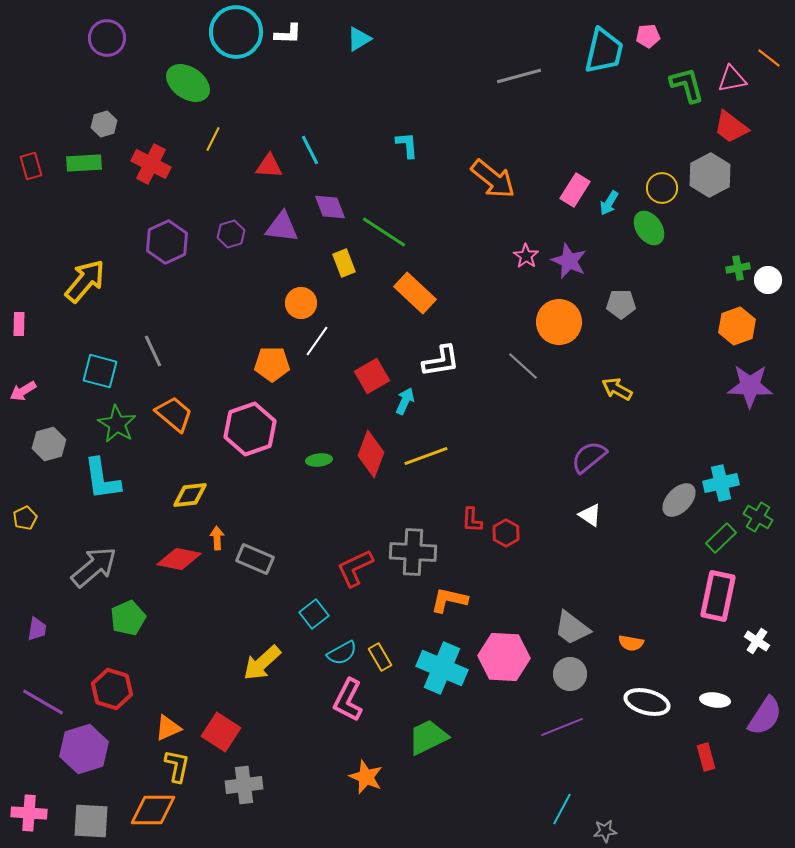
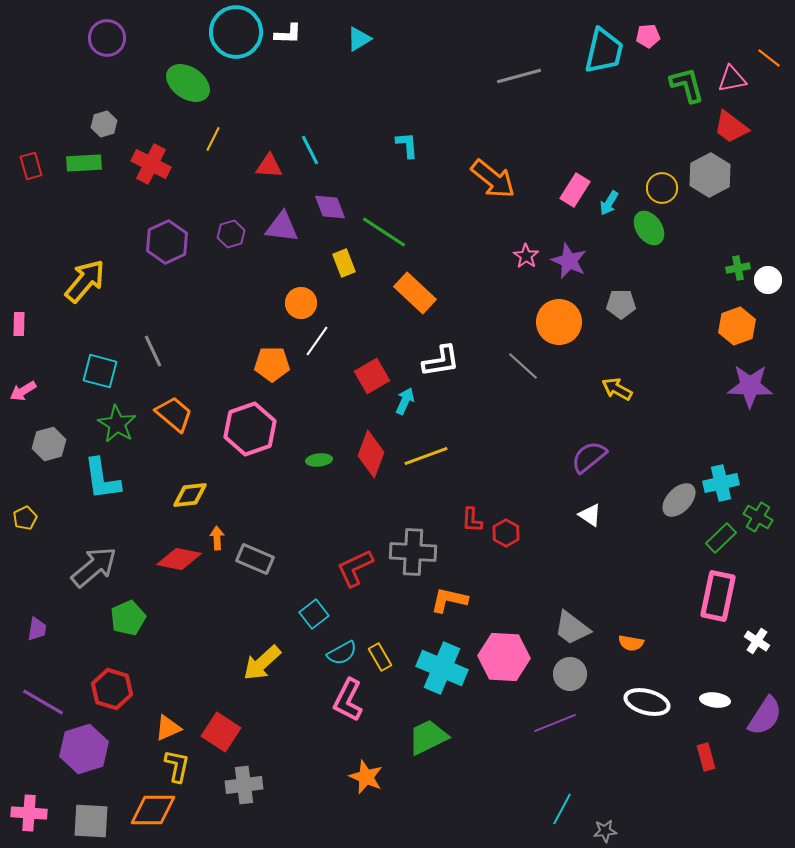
purple line at (562, 727): moved 7 px left, 4 px up
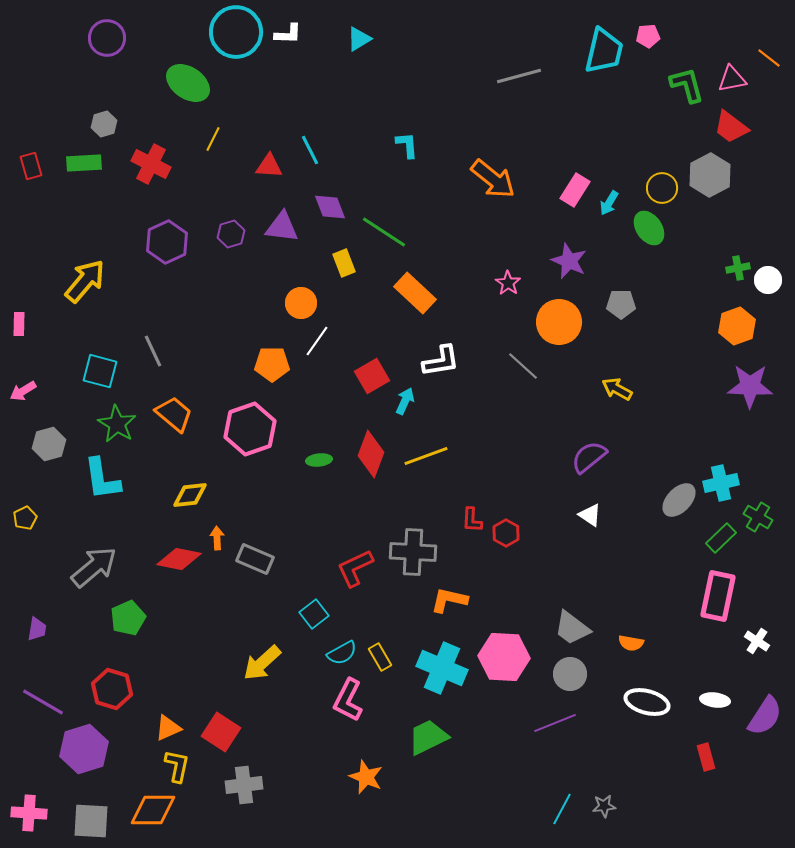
pink star at (526, 256): moved 18 px left, 27 px down
gray star at (605, 831): moved 1 px left, 25 px up
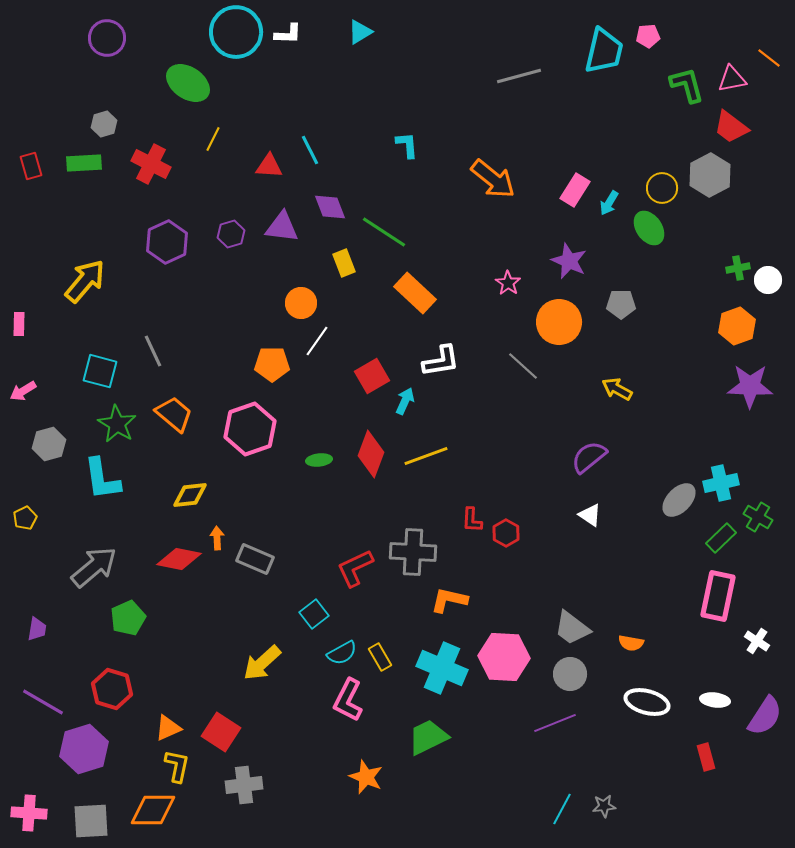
cyan triangle at (359, 39): moved 1 px right, 7 px up
gray square at (91, 821): rotated 6 degrees counterclockwise
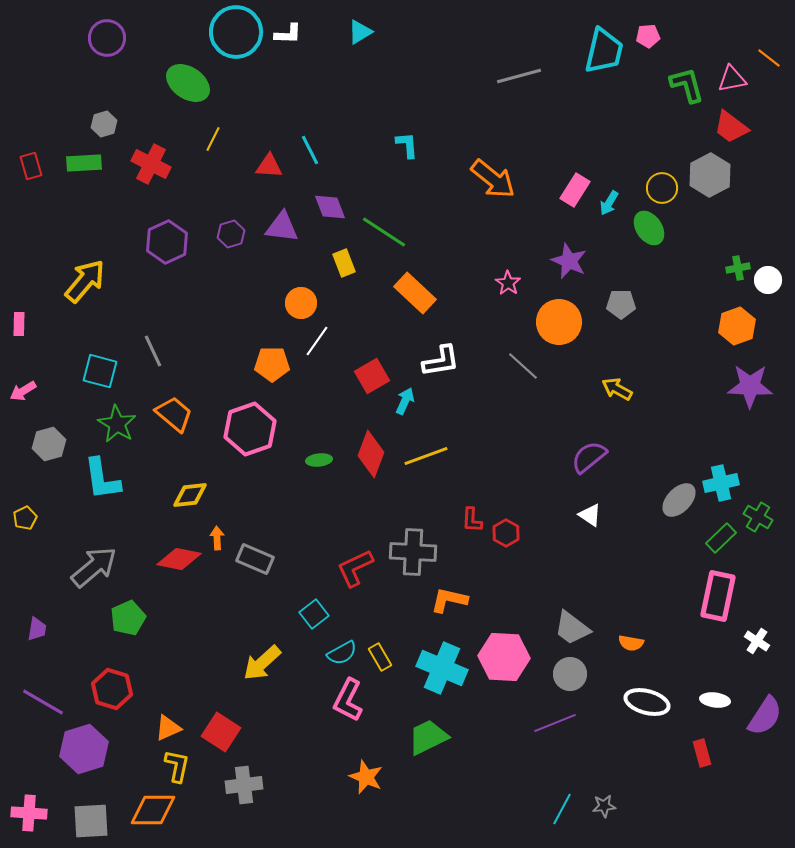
red rectangle at (706, 757): moved 4 px left, 4 px up
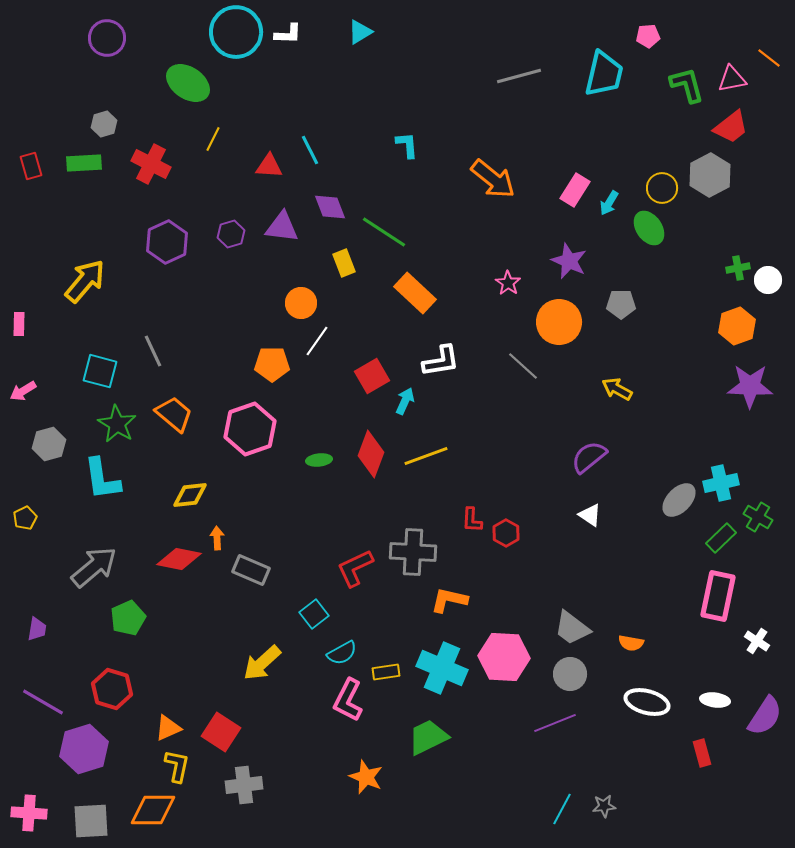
cyan trapezoid at (604, 51): moved 23 px down
red trapezoid at (731, 127): rotated 75 degrees counterclockwise
gray rectangle at (255, 559): moved 4 px left, 11 px down
yellow rectangle at (380, 657): moved 6 px right, 15 px down; rotated 68 degrees counterclockwise
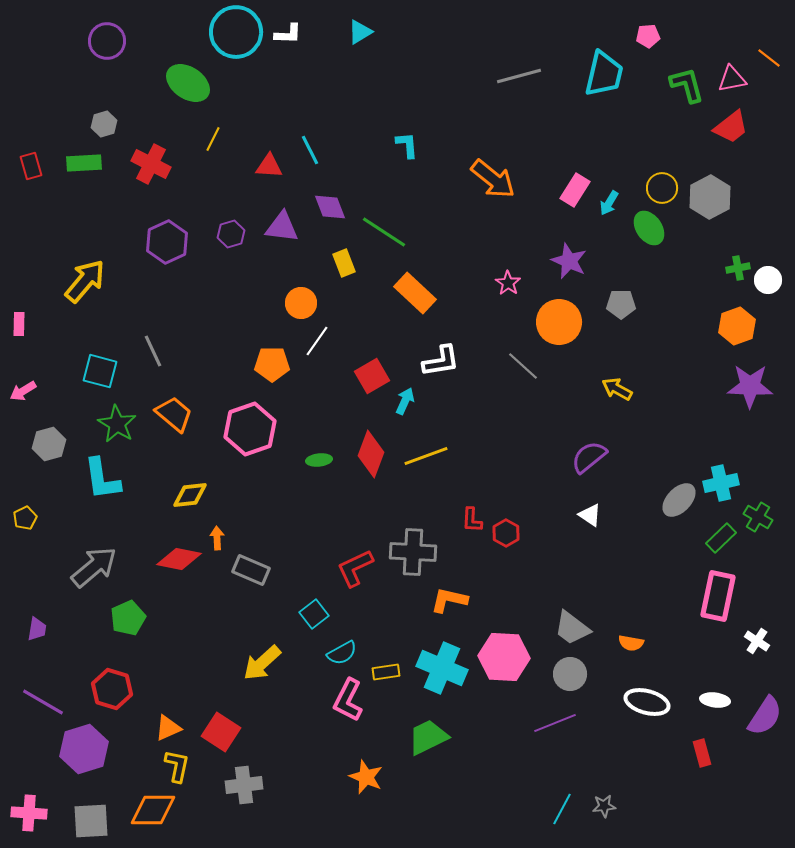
purple circle at (107, 38): moved 3 px down
gray hexagon at (710, 175): moved 22 px down
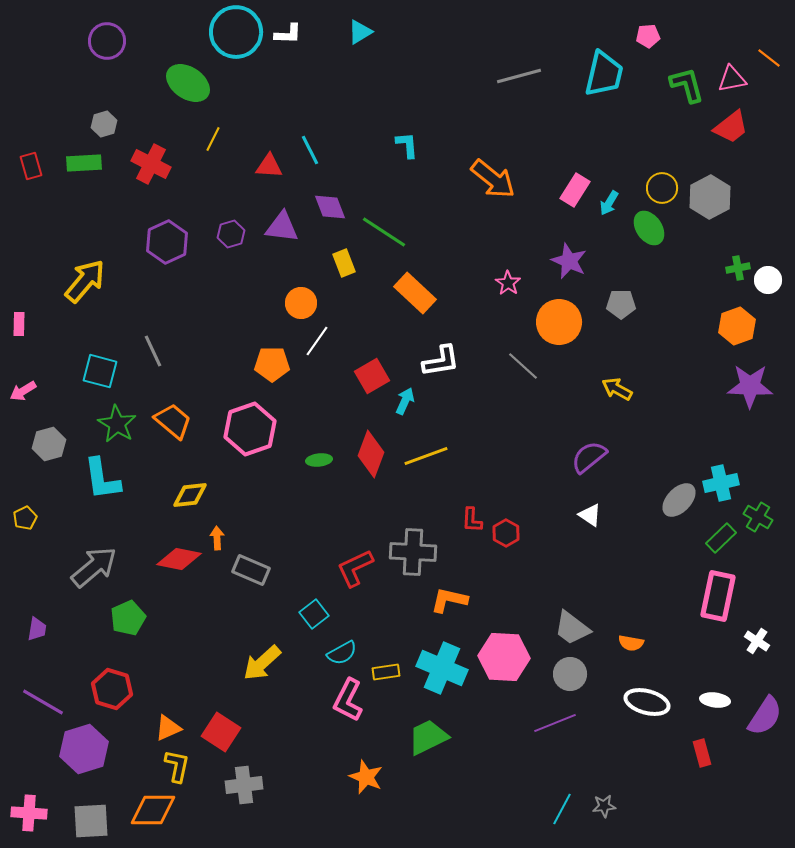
orange trapezoid at (174, 414): moved 1 px left, 7 px down
